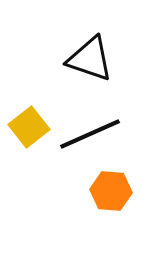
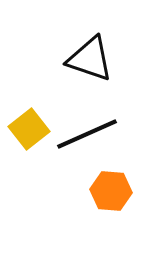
yellow square: moved 2 px down
black line: moved 3 px left
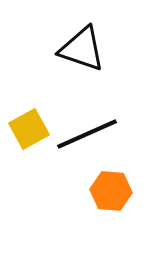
black triangle: moved 8 px left, 10 px up
yellow square: rotated 9 degrees clockwise
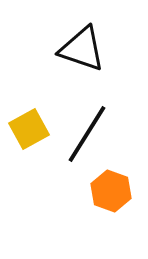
black line: rotated 34 degrees counterclockwise
orange hexagon: rotated 15 degrees clockwise
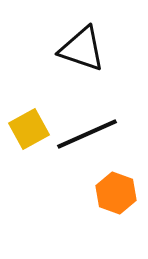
black line: rotated 34 degrees clockwise
orange hexagon: moved 5 px right, 2 px down
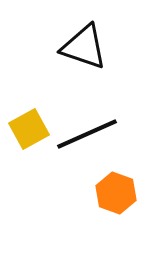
black triangle: moved 2 px right, 2 px up
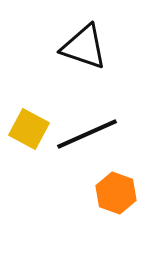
yellow square: rotated 33 degrees counterclockwise
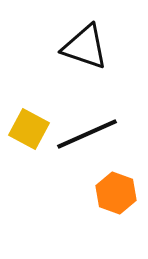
black triangle: moved 1 px right
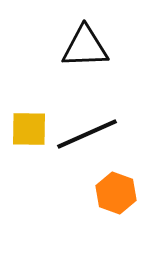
black triangle: rotated 21 degrees counterclockwise
yellow square: rotated 27 degrees counterclockwise
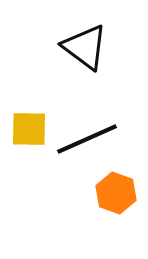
black triangle: rotated 39 degrees clockwise
black line: moved 5 px down
